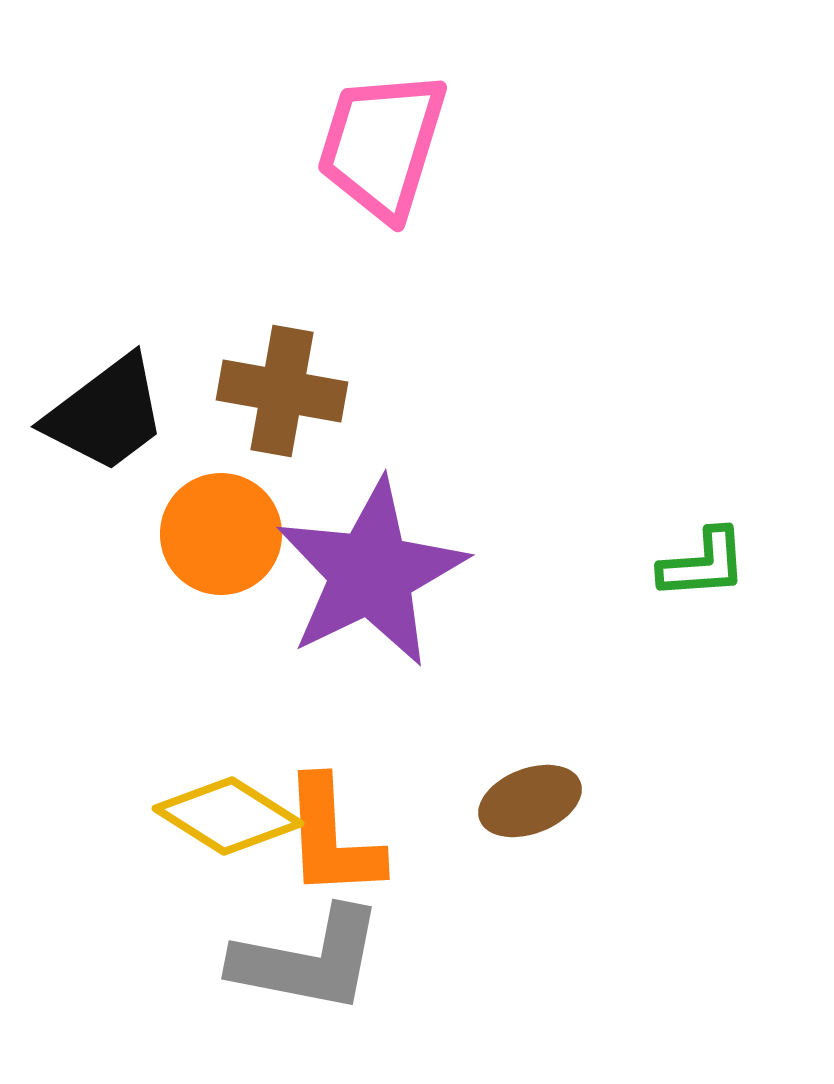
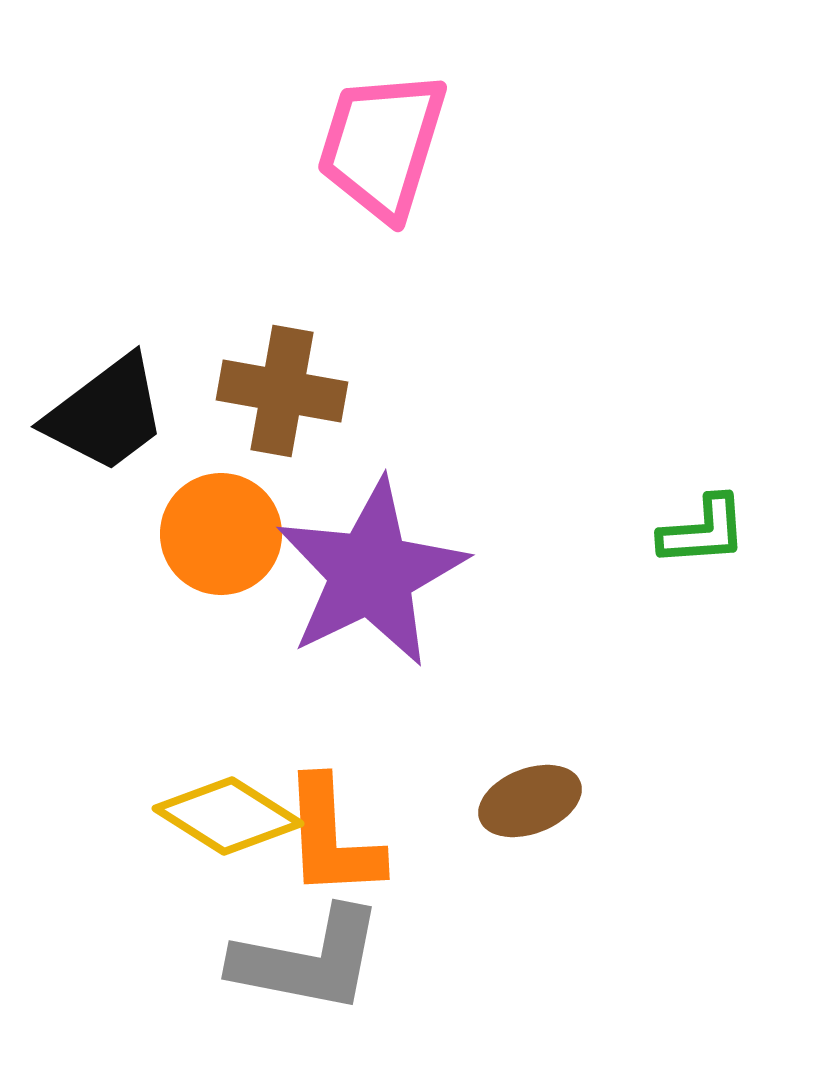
green L-shape: moved 33 px up
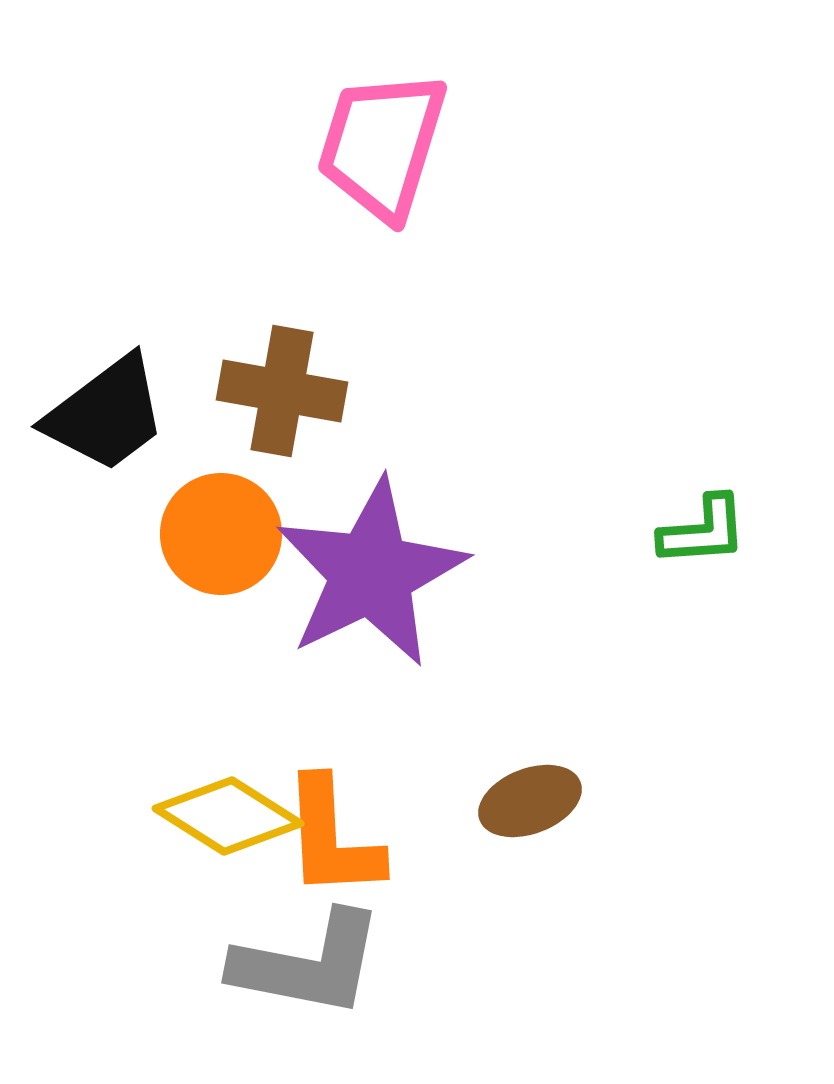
gray L-shape: moved 4 px down
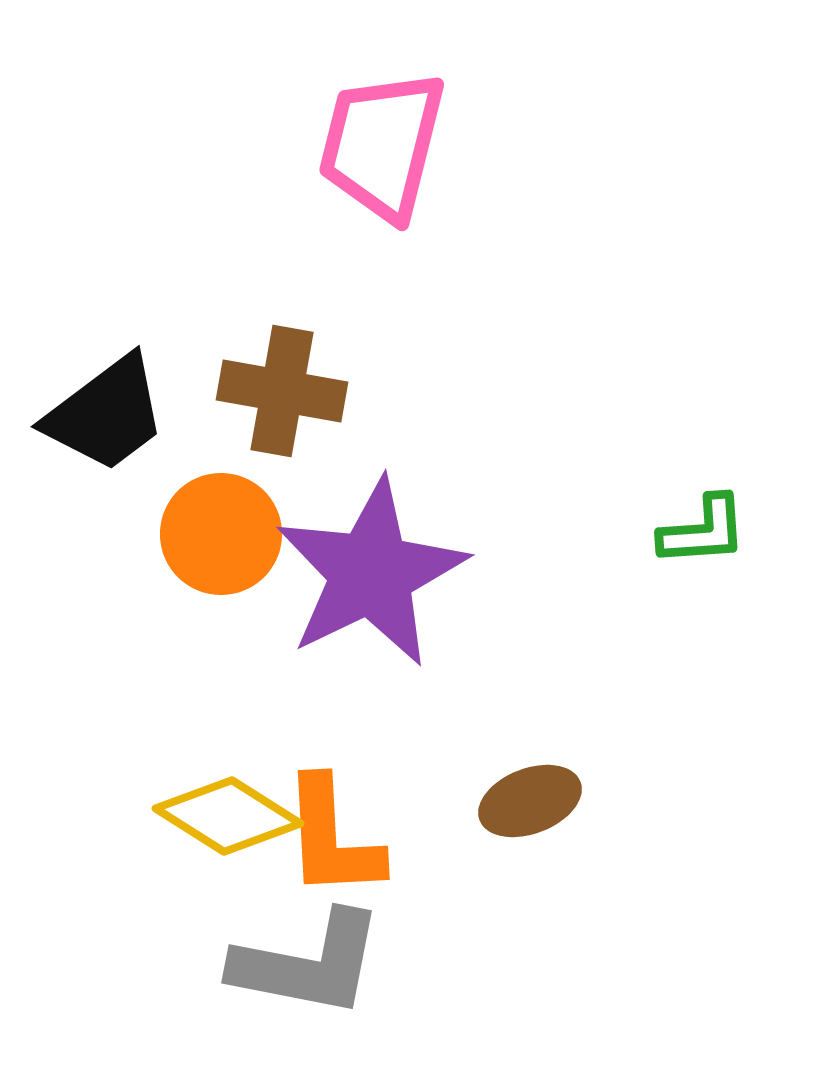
pink trapezoid: rotated 3 degrees counterclockwise
